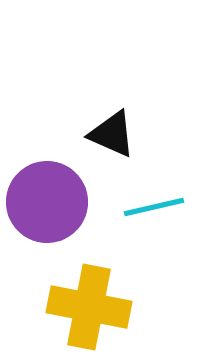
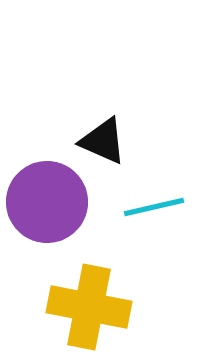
black triangle: moved 9 px left, 7 px down
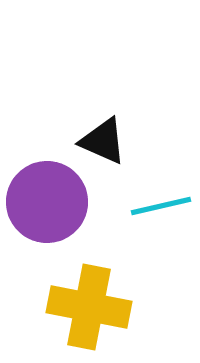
cyan line: moved 7 px right, 1 px up
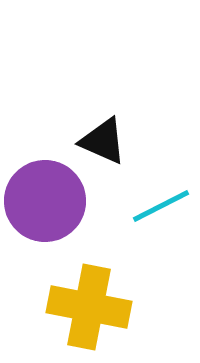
purple circle: moved 2 px left, 1 px up
cyan line: rotated 14 degrees counterclockwise
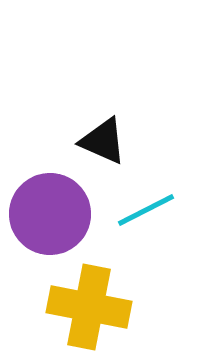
purple circle: moved 5 px right, 13 px down
cyan line: moved 15 px left, 4 px down
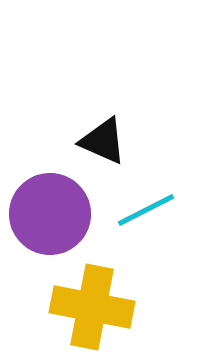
yellow cross: moved 3 px right
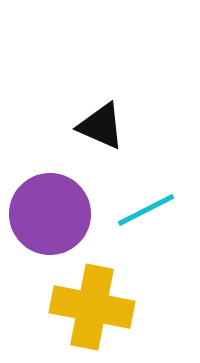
black triangle: moved 2 px left, 15 px up
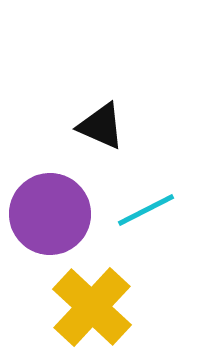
yellow cross: rotated 32 degrees clockwise
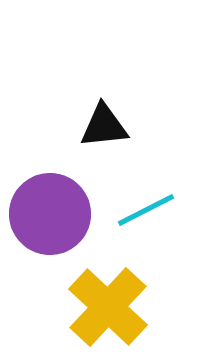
black triangle: moved 3 px right; rotated 30 degrees counterclockwise
yellow cross: moved 16 px right
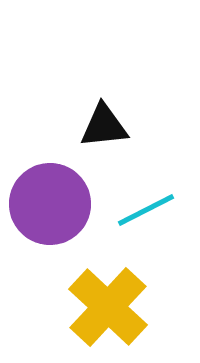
purple circle: moved 10 px up
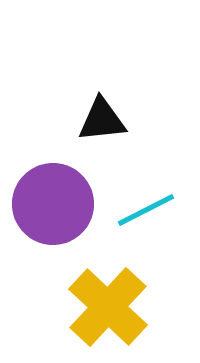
black triangle: moved 2 px left, 6 px up
purple circle: moved 3 px right
